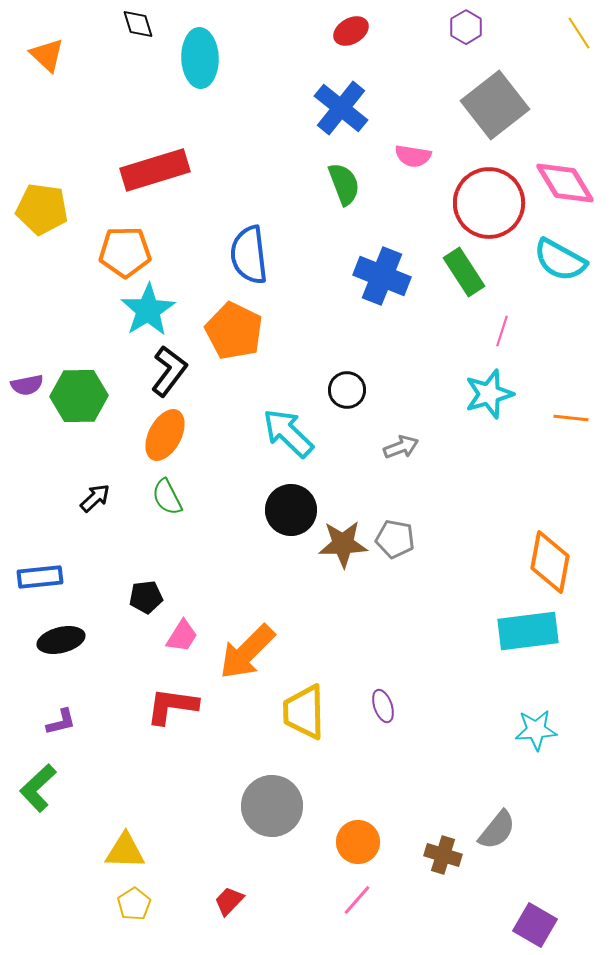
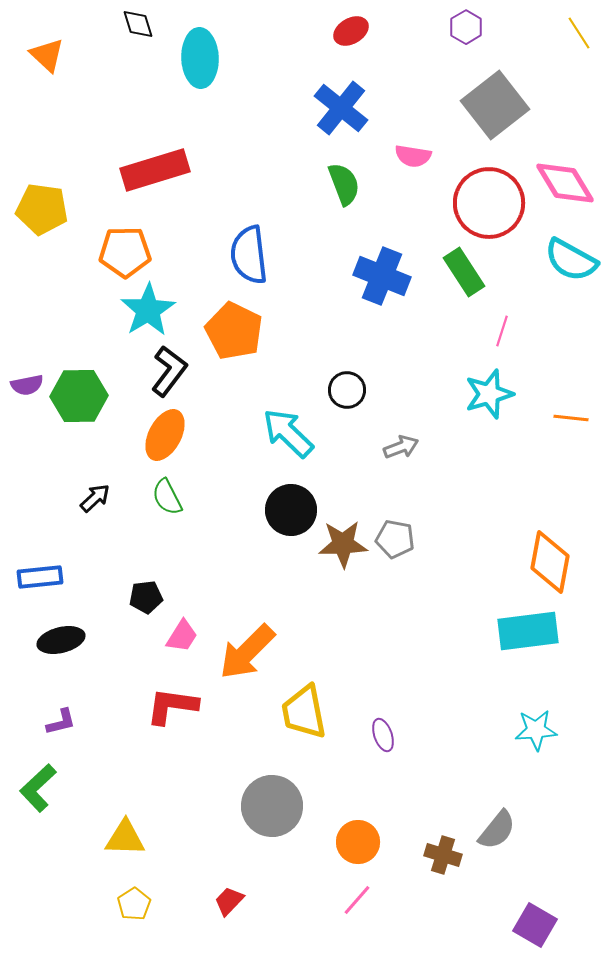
cyan semicircle at (560, 260): moved 11 px right
purple ellipse at (383, 706): moved 29 px down
yellow trapezoid at (304, 712): rotated 10 degrees counterclockwise
yellow triangle at (125, 851): moved 13 px up
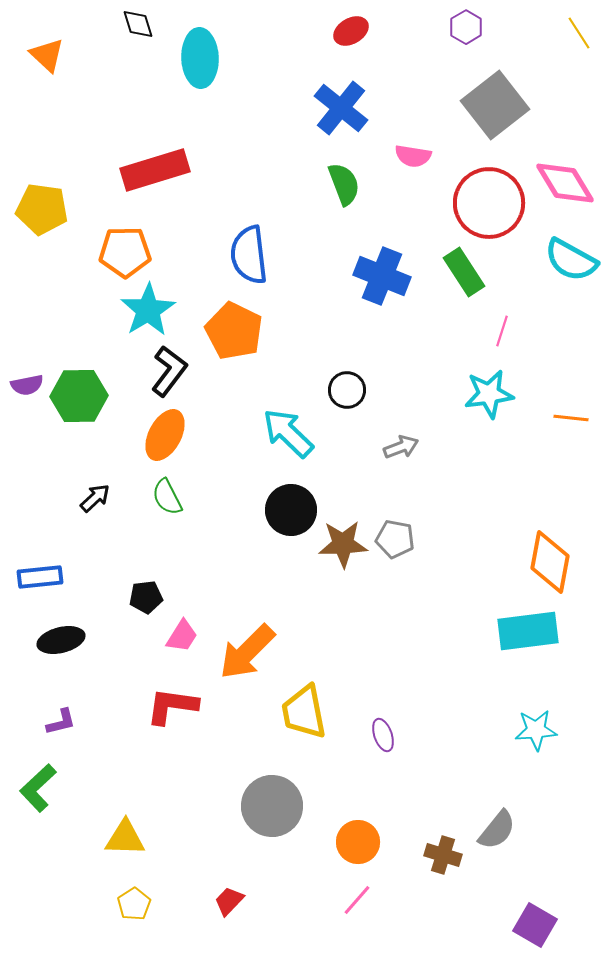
cyan star at (489, 394): rotated 9 degrees clockwise
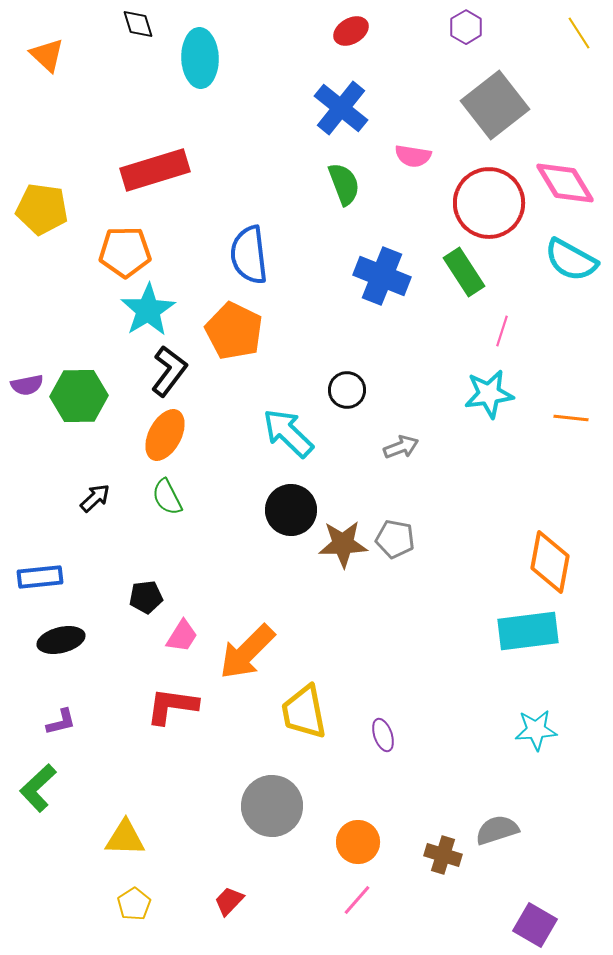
gray semicircle at (497, 830): rotated 147 degrees counterclockwise
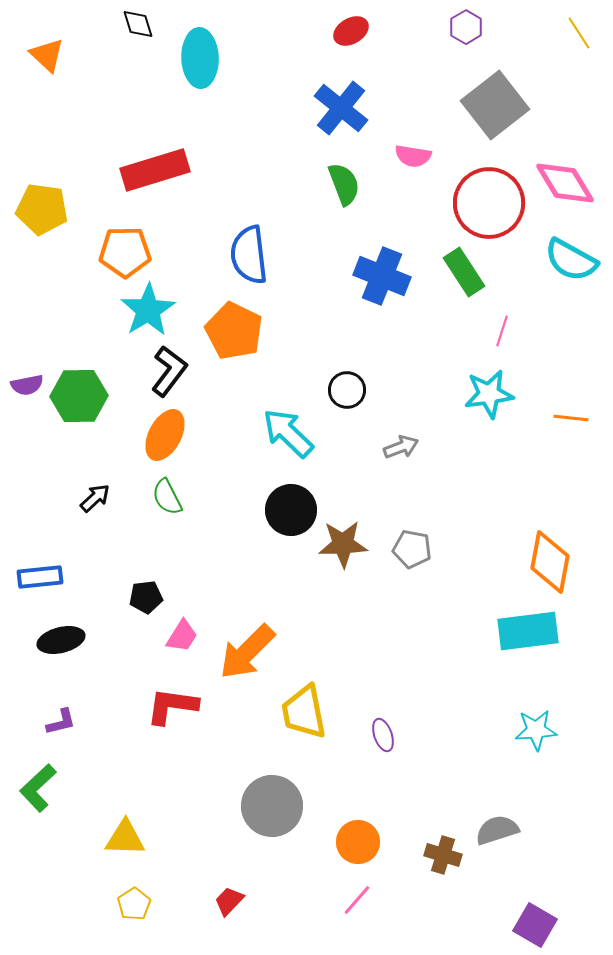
gray pentagon at (395, 539): moved 17 px right, 10 px down
